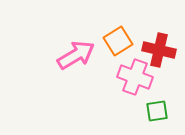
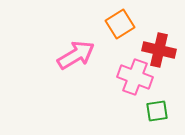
orange square: moved 2 px right, 17 px up
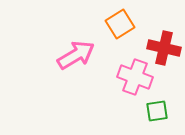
red cross: moved 5 px right, 2 px up
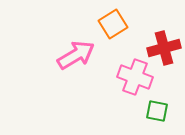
orange square: moved 7 px left
red cross: rotated 28 degrees counterclockwise
green square: rotated 20 degrees clockwise
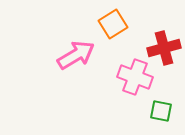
green square: moved 4 px right
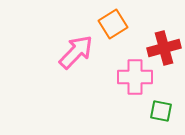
pink arrow: moved 3 px up; rotated 15 degrees counterclockwise
pink cross: rotated 20 degrees counterclockwise
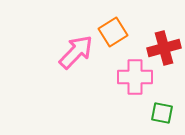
orange square: moved 8 px down
green square: moved 1 px right, 2 px down
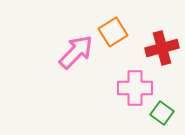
red cross: moved 2 px left
pink cross: moved 11 px down
green square: rotated 25 degrees clockwise
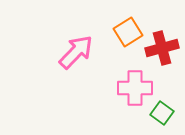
orange square: moved 15 px right
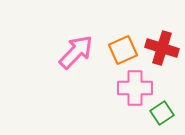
orange square: moved 5 px left, 18 px down; rotated 8 degrees clockwise
red cross: rotated 32 degrees clockwise
green square: rotated 20 degrees clockwise
